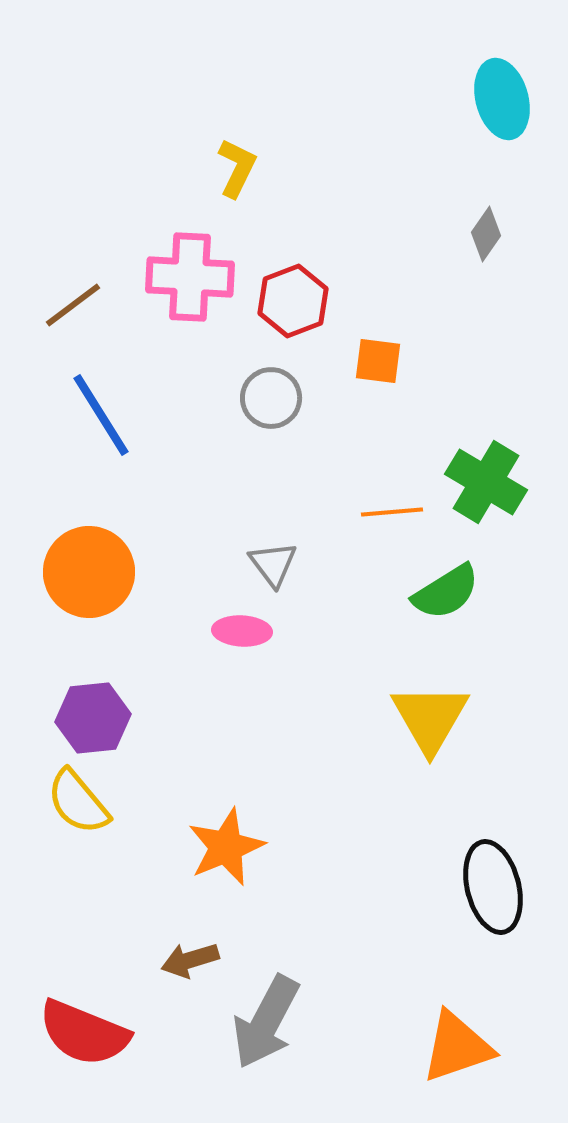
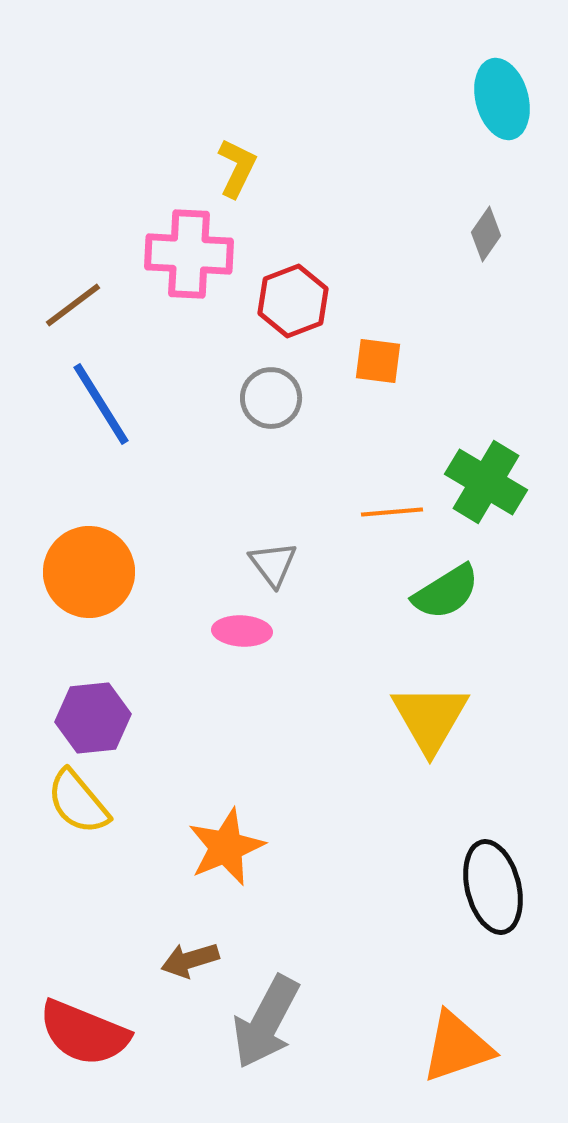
pink cross: moved 1 px left, 23 px up
blue line: moved 11 px up
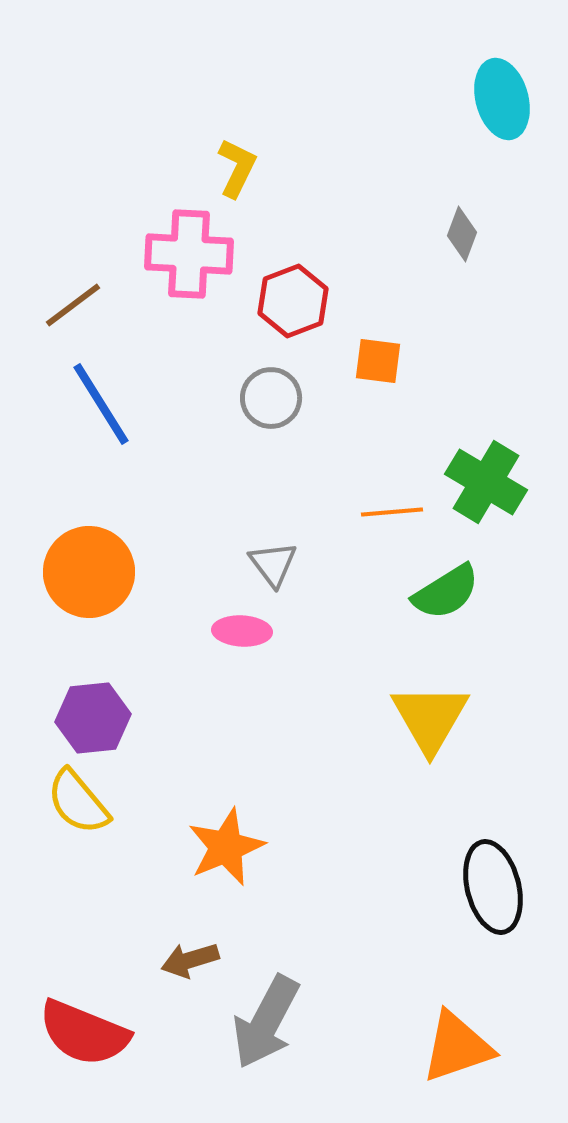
gray diamond: moved 24 px left; rotated 14 degrees counterclockwise
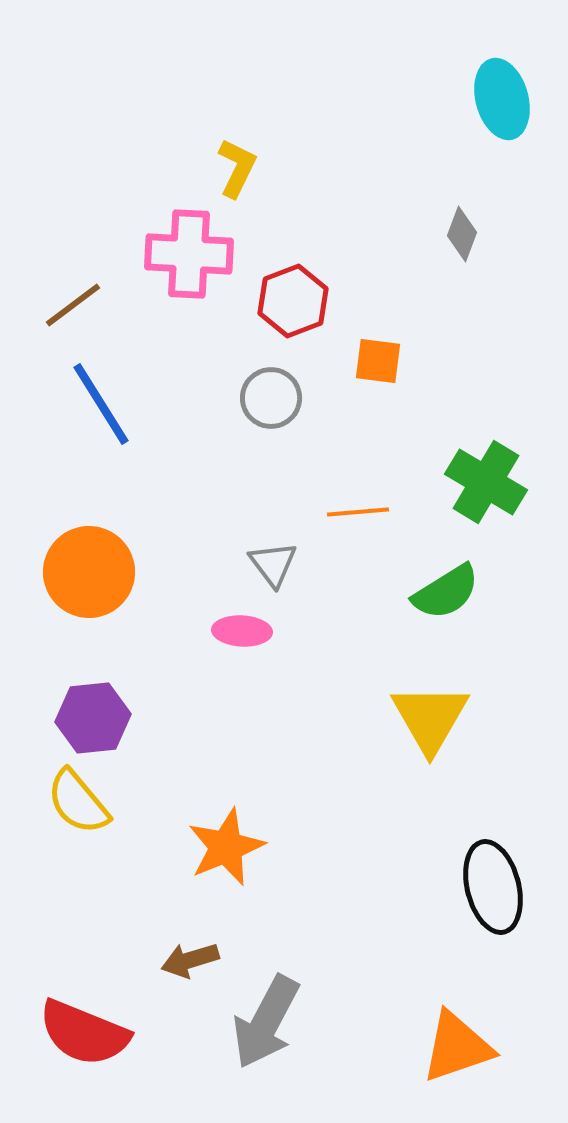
orange line: moved 34 px left
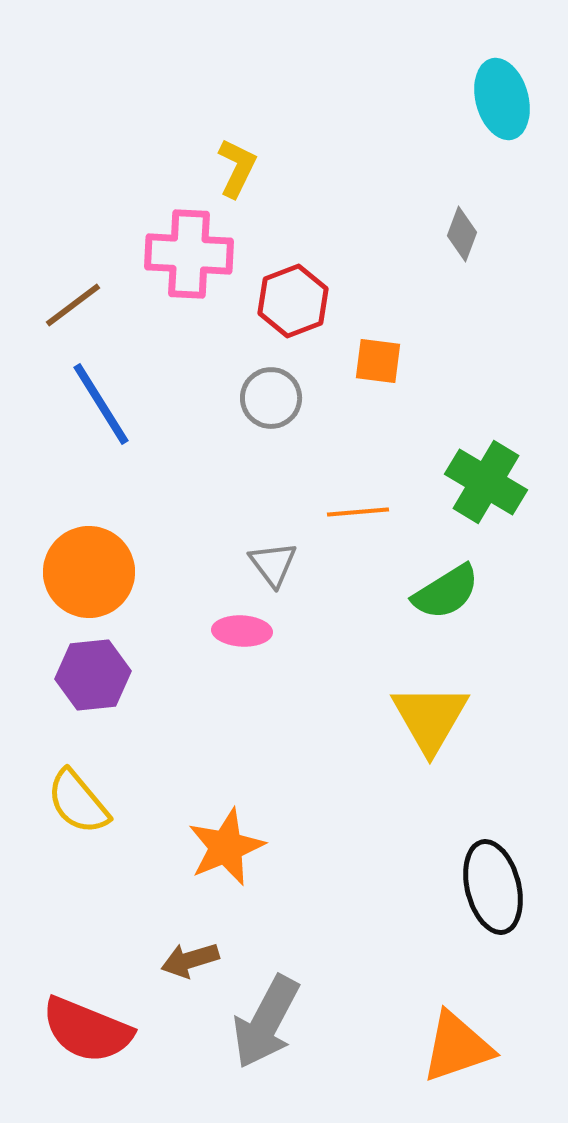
purple hexagon: moved 43 px up
red semicircle: moved 3 px right, 3 px up
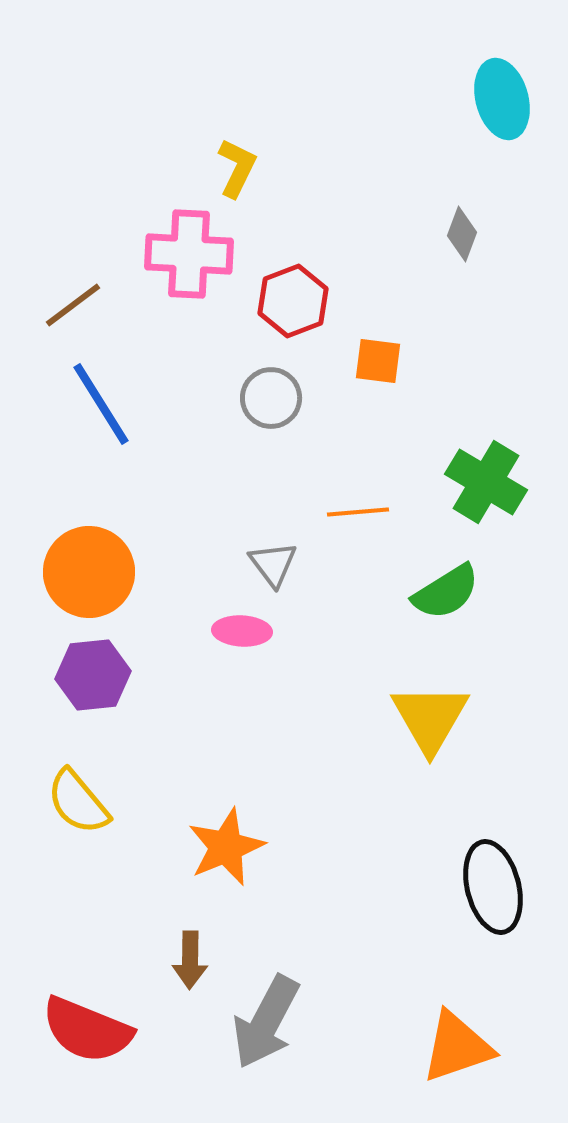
brown arrow: rotated 72 degrees counterclockwise
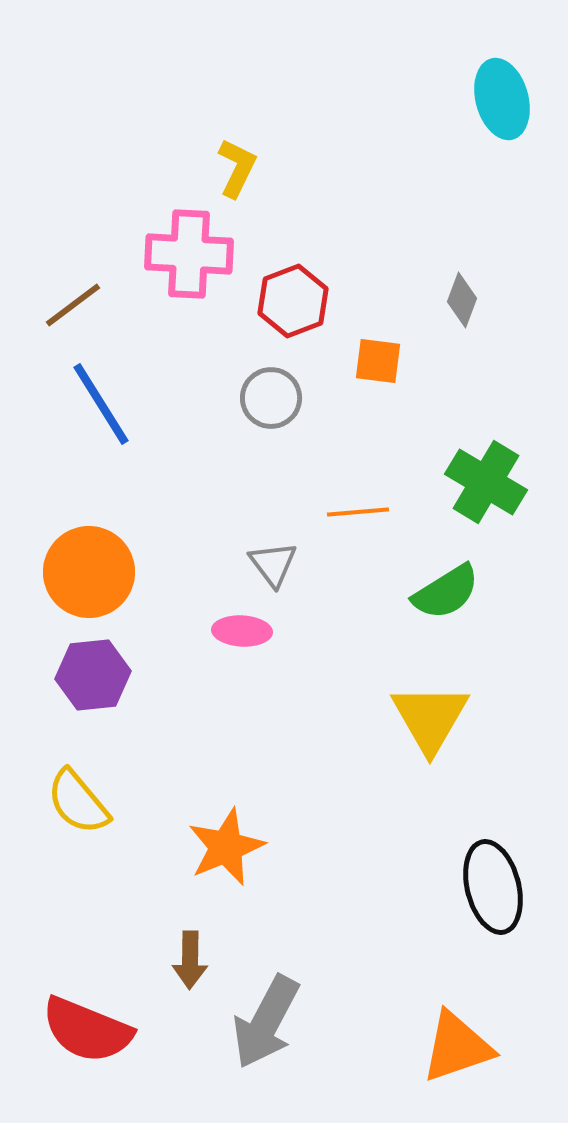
gray diamond: moved 66 px down
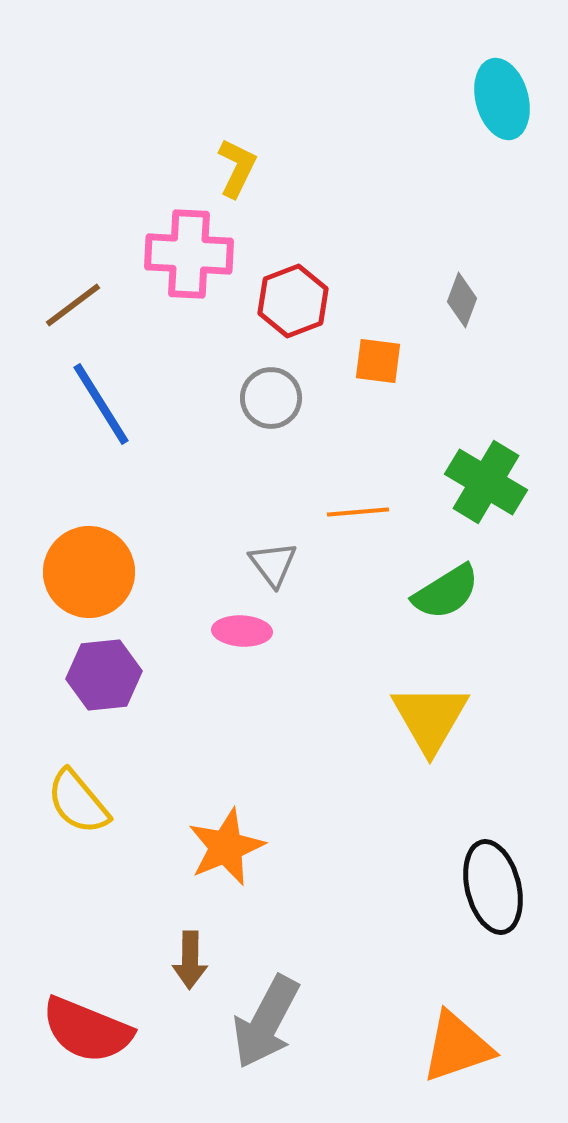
purple hexagon: moved 11 px right
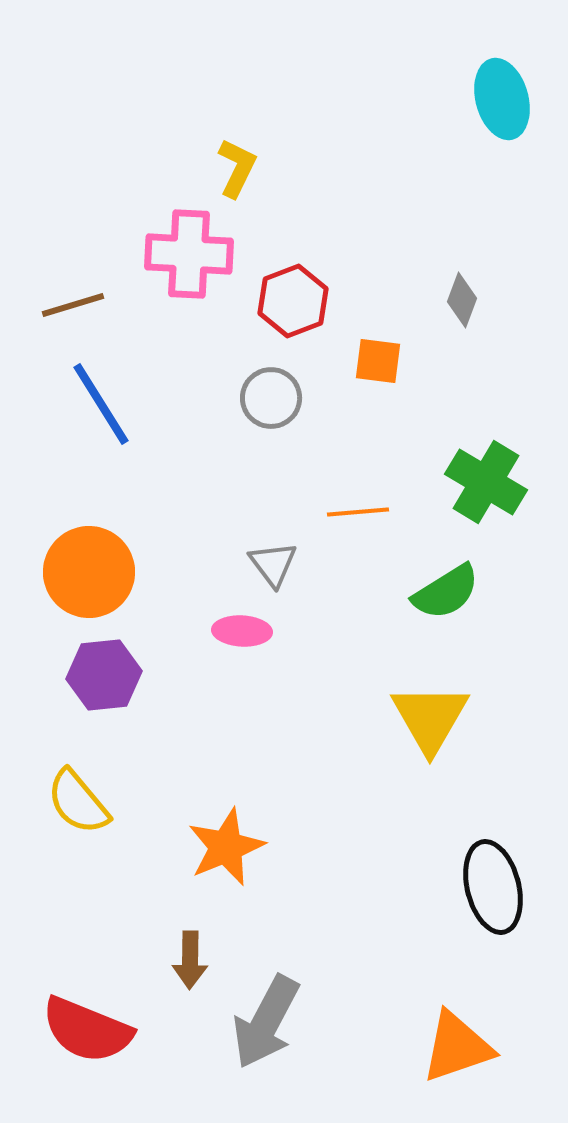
brown line: rotated 20 degrees clockwise
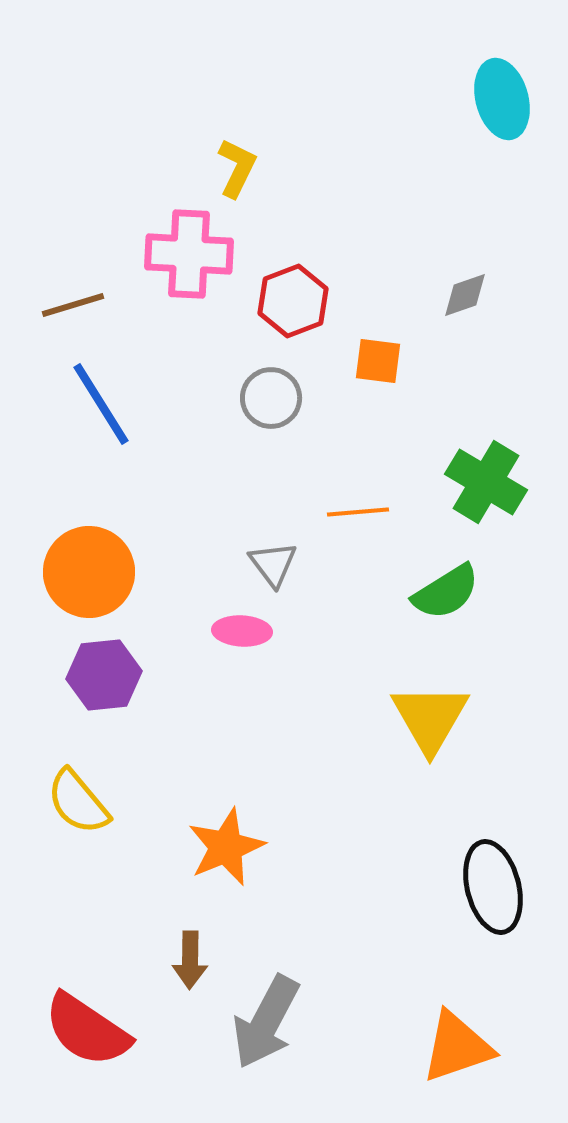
gray diamond: moved 3 px right, 5 px up; rotated 50 degrees clockwise
red semicircle: rotated 12 degrees clockwise
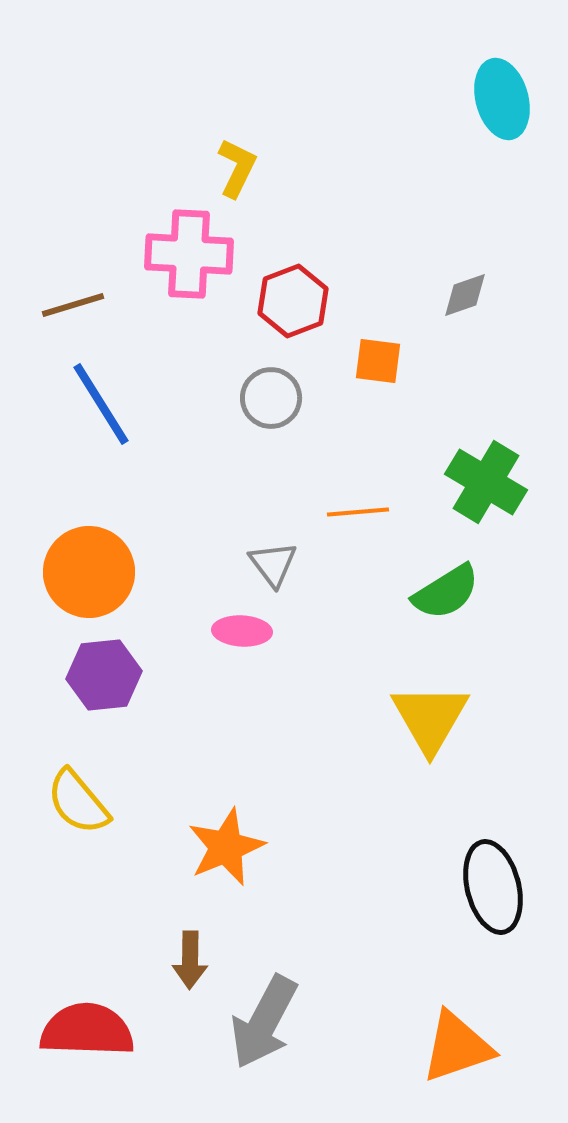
gray arrow: moved 2 px left
red semicircle: rotated 148 degrees clockwise
